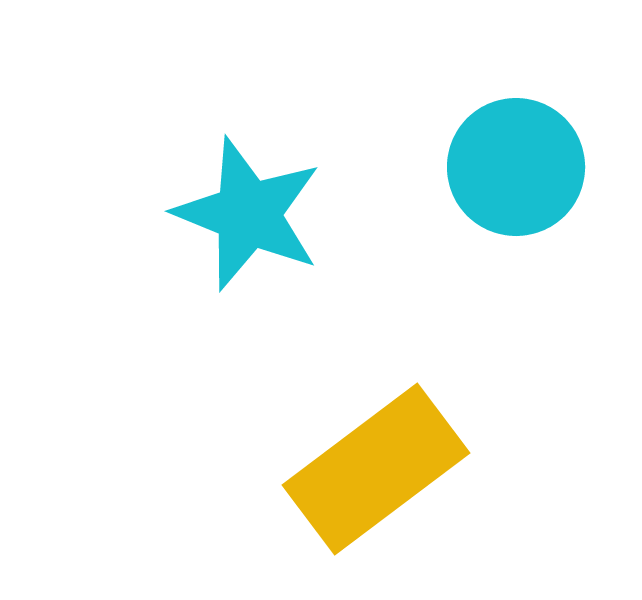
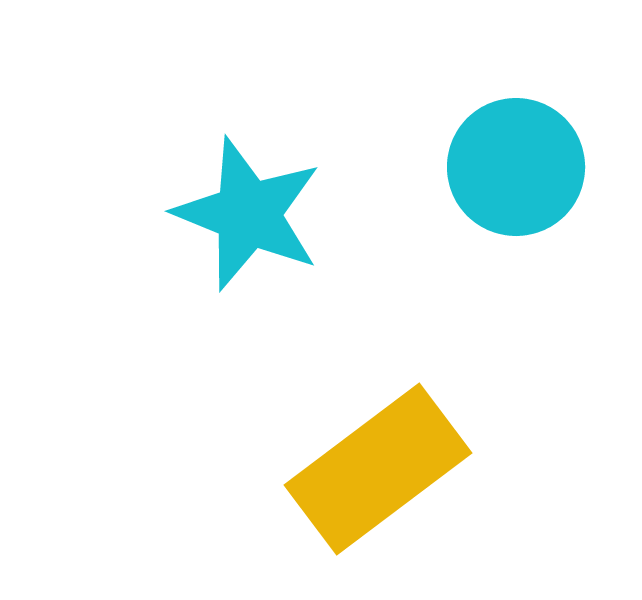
yellow rectangle: moved 2 px right
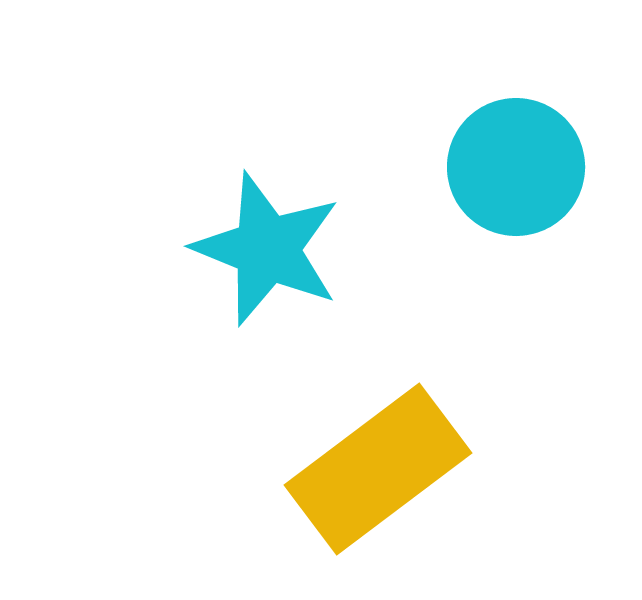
cyan star: moved 19 px right, 35 px down
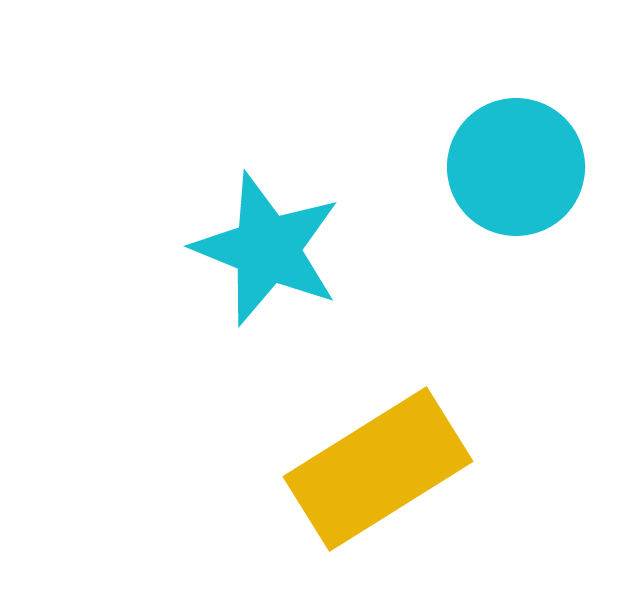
yellow rectangle: rotated 5 degrees clockwise
